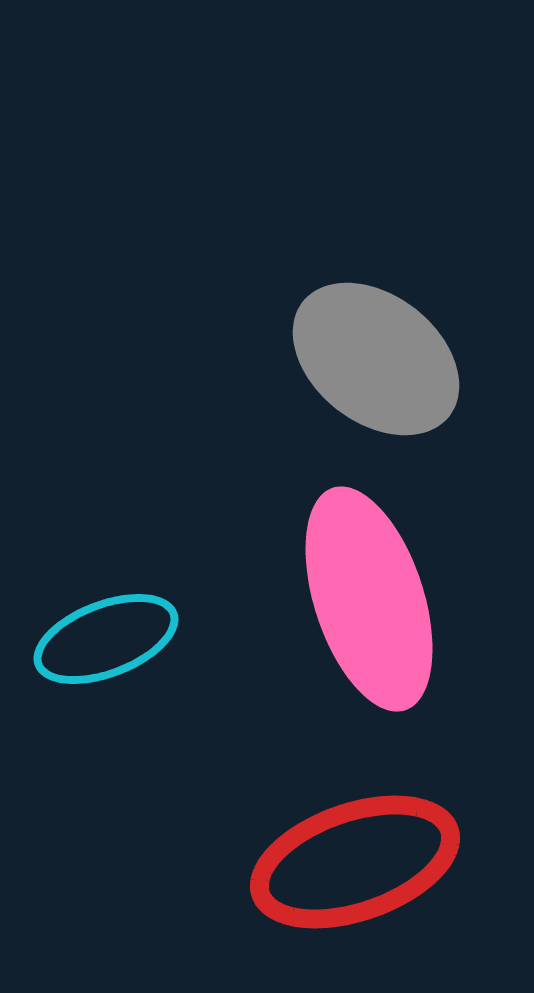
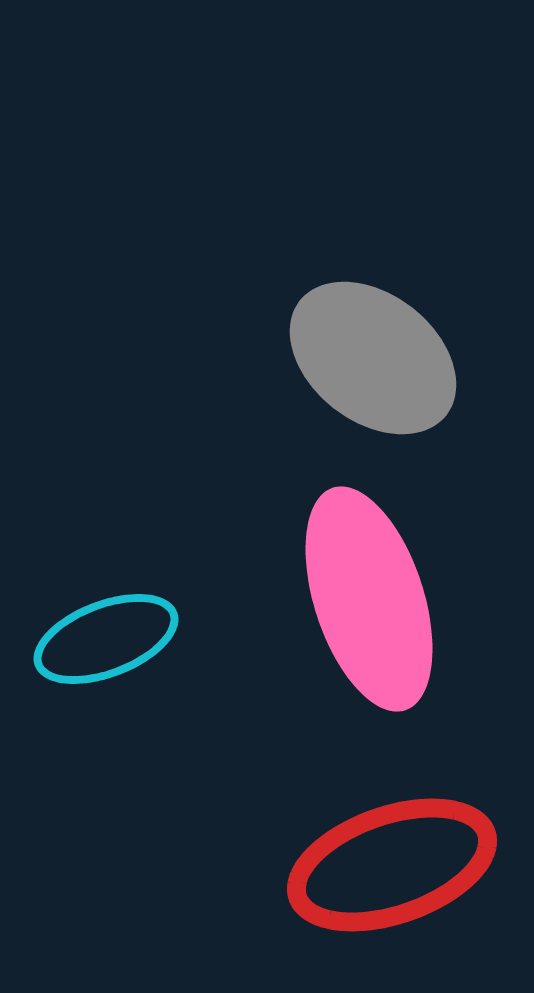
gray ellipse: moved 3 px left, 1 px up
red ellipse: moved 37 px right, 3 px down
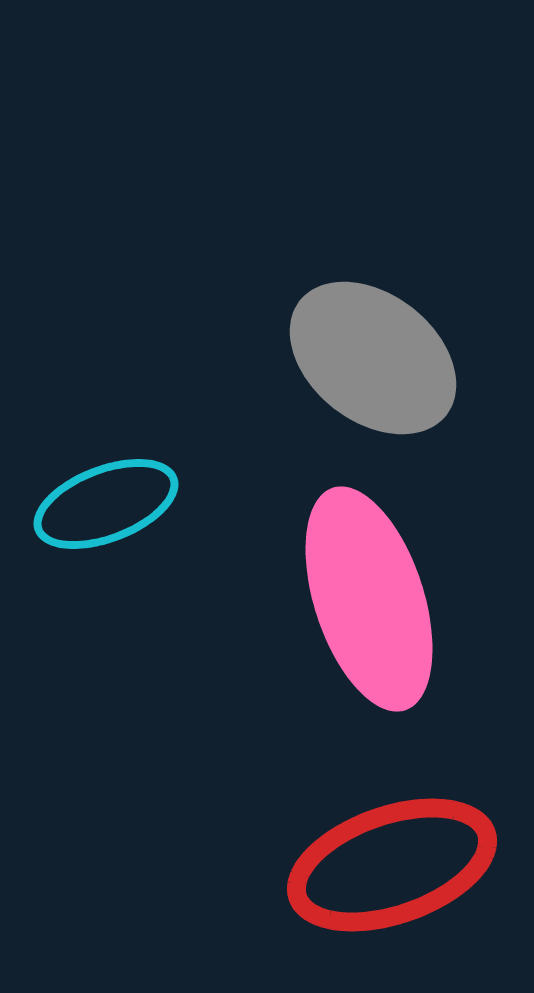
cyan ellipse: moved 135 px up
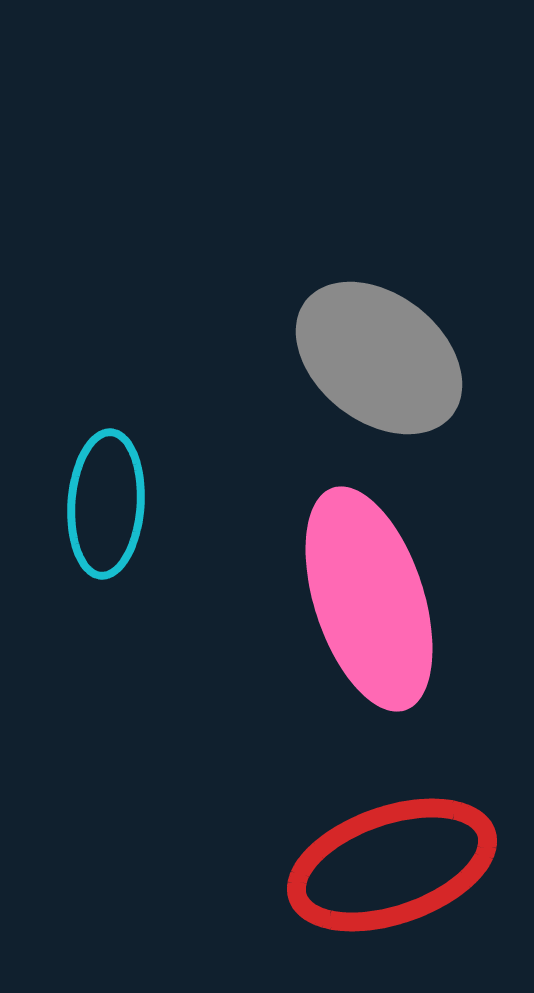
gray ellipse: moved 6 px right
cyan ellipse: rotated 65 degrees counterclockwise
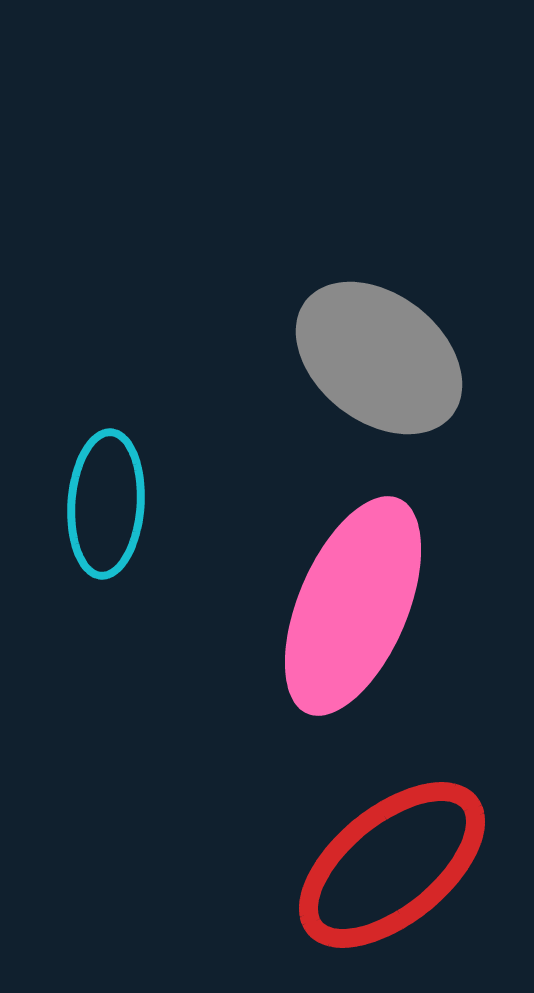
pink ellipse: moved 16 px left, 7 px down; rotated 41 degrees clockwise
red ellipse: rotated 20 degrees counterclockwise
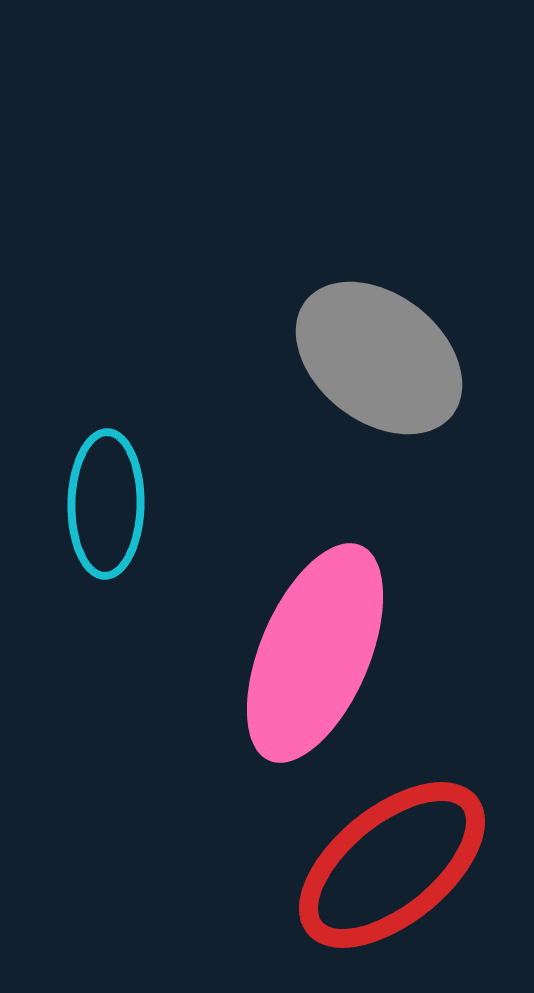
cyan ellipse: rotated 3 degrees counterclockwise
pink ellipse: moved 38 px left, 47 px down
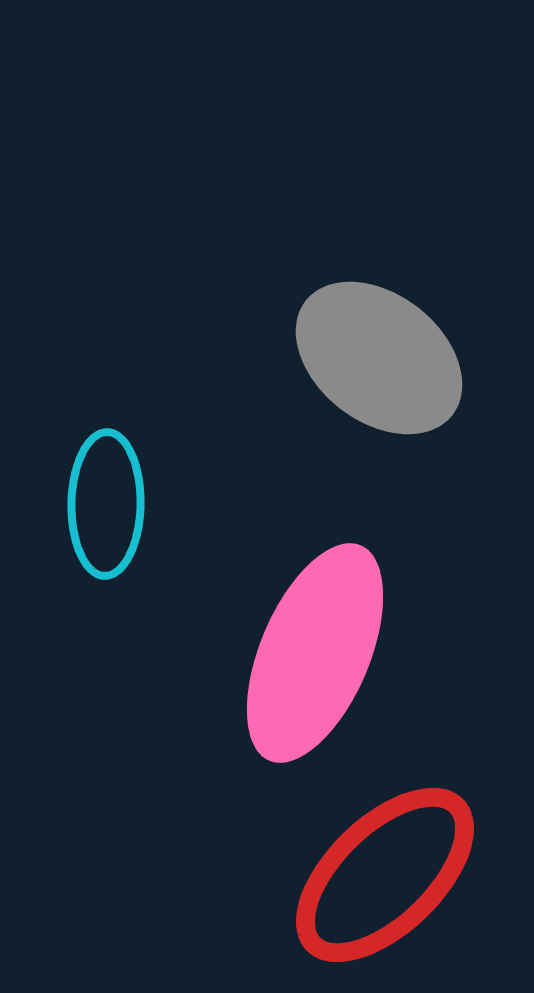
red ellipse: moved 7 px left, 10 px down; rotated 5 degrees counterclockwise
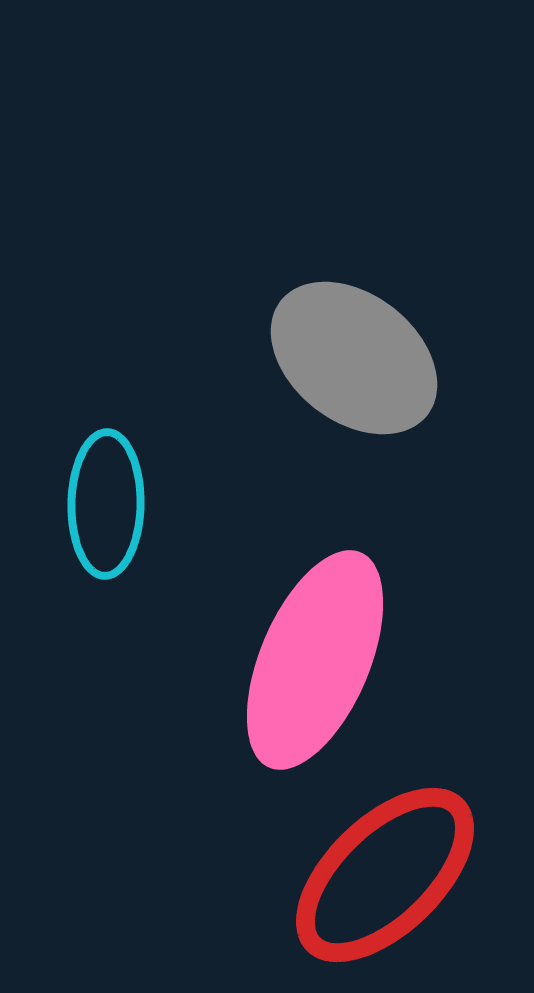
gray ellipse: moved 25 px left
pink ellipse: moved 7 px down
